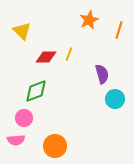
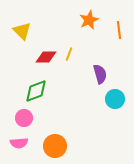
orange line: rotated 24 degrees counterclockwise
purple semicircle: moved 2 px left
pink semicircle: moved 3 px right, 3 px down
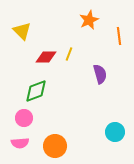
orange line: moved 6 px down
cyan circle: moved 33 px down
pink semicircle: moved 1 px right
